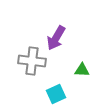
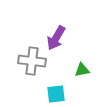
green triangle: rotated 14 degrees counterclockwise
cyan square: rotated 18 degrees clockwise
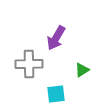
gray cross: moved 3 px left, 3 px down; rotated 8 degrees counterclockwise
green triangle: rotated 21 degrees counterclockwise
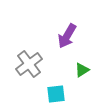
purple arrow: moved 11 px right, 2 px up
gray cross: rotated 36 degrees counterclockwise
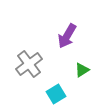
cyan square: rotated 24 degrees counterclockwise
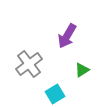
cyan square: moved 1 px left
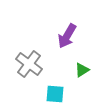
gray cross: rotated 16 degrees counterclockwise
cyan square: rotated 36 degrees clockwise
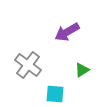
purple arrow: moved 4 px up; rotated 30 degrees clockwise
gray cross: moved 1 px left, 1 px down
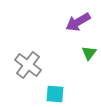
purple arrow: moved 11 px right, 10 px up
green triangle: moved 7 px right, 17 px up; rotated 21 degrees counterclockwise
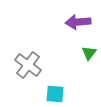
purple arrow: rotated 25 degrees clockwise
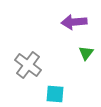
purple arrow: moved 4 px left
green triangle: moved 3 px left
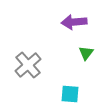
gray cross: rotated 12 degrees clockwise
cyan square: moved 15 px right
